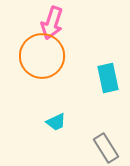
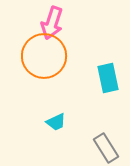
orange circle: moved 2 px right
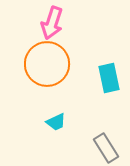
orange circle: moved 3 px right, 8 px down
cyan rectangle: moved 1 px right
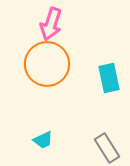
pink arrow: moved 1 px left, 1 px down
cyan trapezoid: moved 13 px left, 18 px down
gray rectangle: moved 1 px right
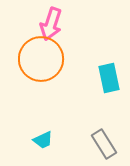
orange circle: moved 6 px left, 5 px up
gray rectangle: moved 3 px left, 4 px up
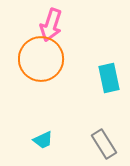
pink arrow: moved 1 px down
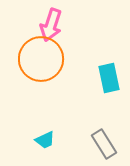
cyan trapezoid: moved 2 px right
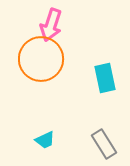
cyan rectangle: moved 4 px left
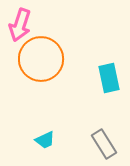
pink arrow: moved 31 px left
cyan rectangle: moved 4 px right
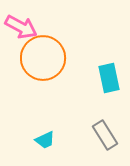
pink arrow: moved 1 px right, 2 px down; rotated 80 degrees counterclockwise
orange circle: moved 2 px right, 1 px up
gray rectangle: moved 1 px right, 9 px up
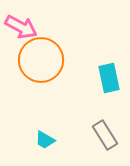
orange circle: moved 2 px left, 2 px down
cyan trapezoid: rotated 55 degrees clockwise
